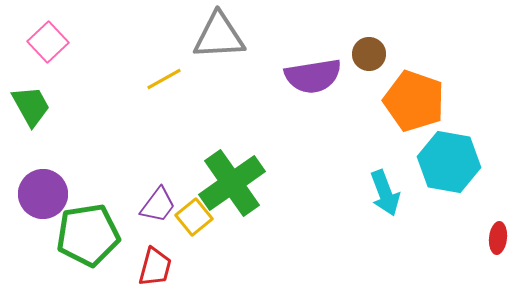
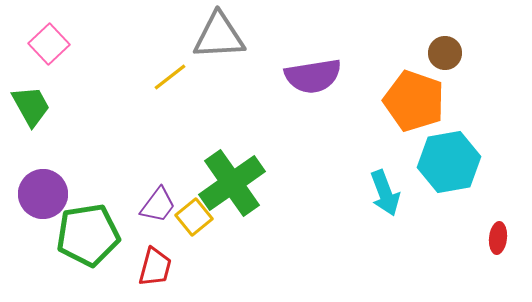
pink square: moved 1 px right, 2 px down
brown circle: moved 76 px right, 1 px up
yellow line: moved 6 px right, 2 px up; rotated 9 degrees counterclockwise
cyan hexagon: rotated 20 degrees counterclockwise
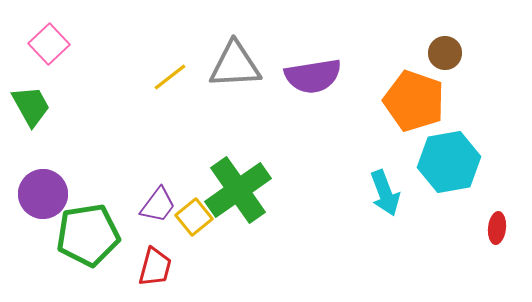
gray triangle: moved 16 px right, 29 px down
green cross: moved 6 px right, 7 px down
red ellipse: moved 1 px left, 10 px up
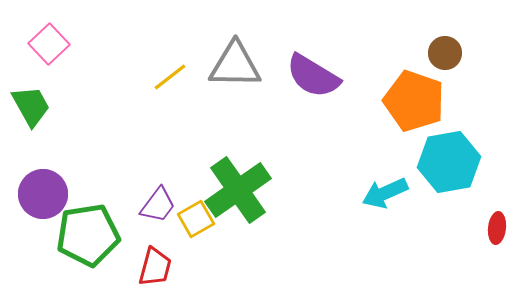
gray triangle: rotated 4 degrees clockwise
purple semicircle: rotated 40 degrees clockwise
cyan arrow: rotated 87 degrees clockwise
yellow square: moved 2 px right, 2 px down; rotated 9 degrees clockwise
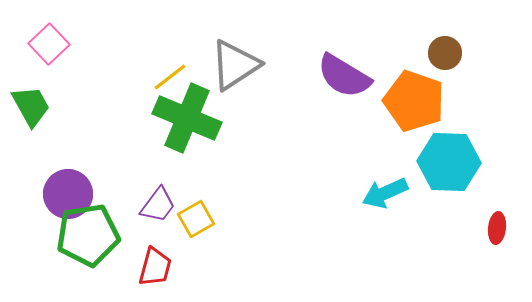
gray triangle: rotated 34 degrees counterclockwise
purple semicircle: moved 31 px right
cyan hexagon: rotated 12 degrees clockwise
green cross: moved 51 px left, 72 px up; rotated 32 degrees counterclockwise
purple circle: moved 25 px right
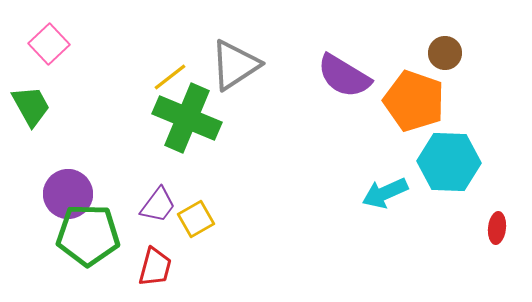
green pentagon: rotated 10 degrees clockwise
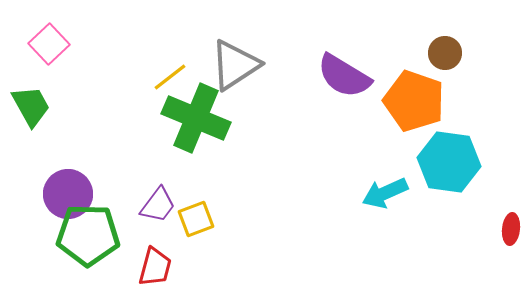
green cross: moved 9 px right
cyan hexagon: rotated 6 degrees clockwise
yellow square: rotated 9 degrees clockwise
red ellipse: moved 14 px right, 1 px down
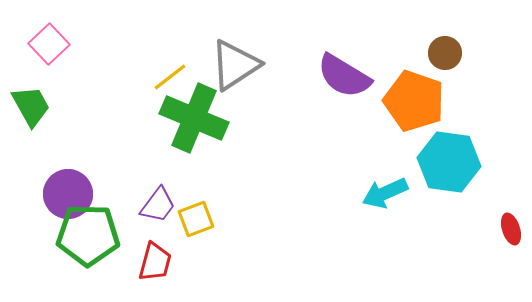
green cross: moved 2 px left
red ellipse: rotated 24 degrees counterclockwise
red trapezoid: moved 5 px up
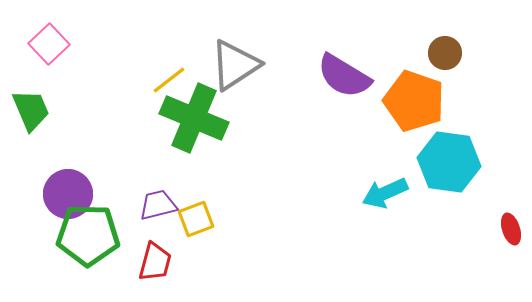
yellow line: moved 1 px left, 3 px down
green trapezoid: moved 4 px down; rotated 6 degrees clockwise
purple trapezoid: rotated 141 degrees counterclockwise
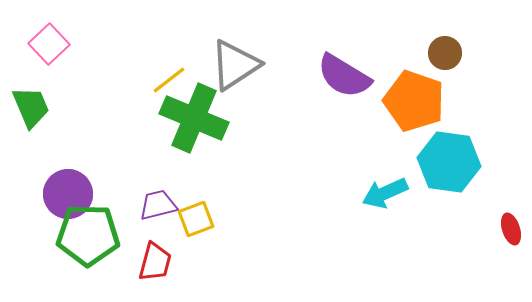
green trapezoid: moved 3 px up
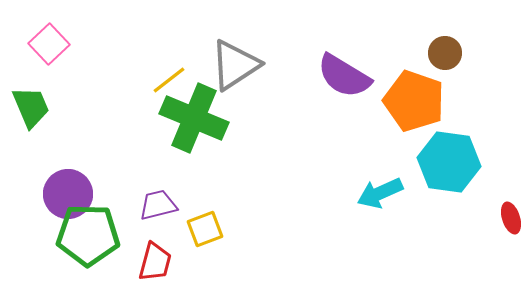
cyan arrow: moved 5 px left
yellow square: moved 9 px right, 10 px down
red ellipse: moved 11 px up
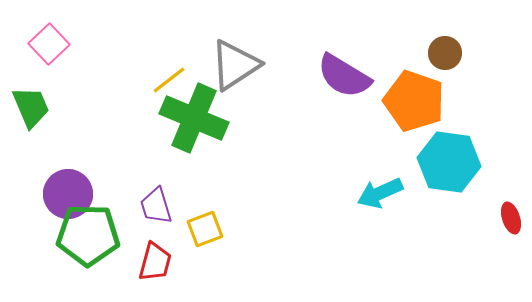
purple trapezoid: moved 2 px left, 1 px down; rotated 93 degrees counterclockwise
